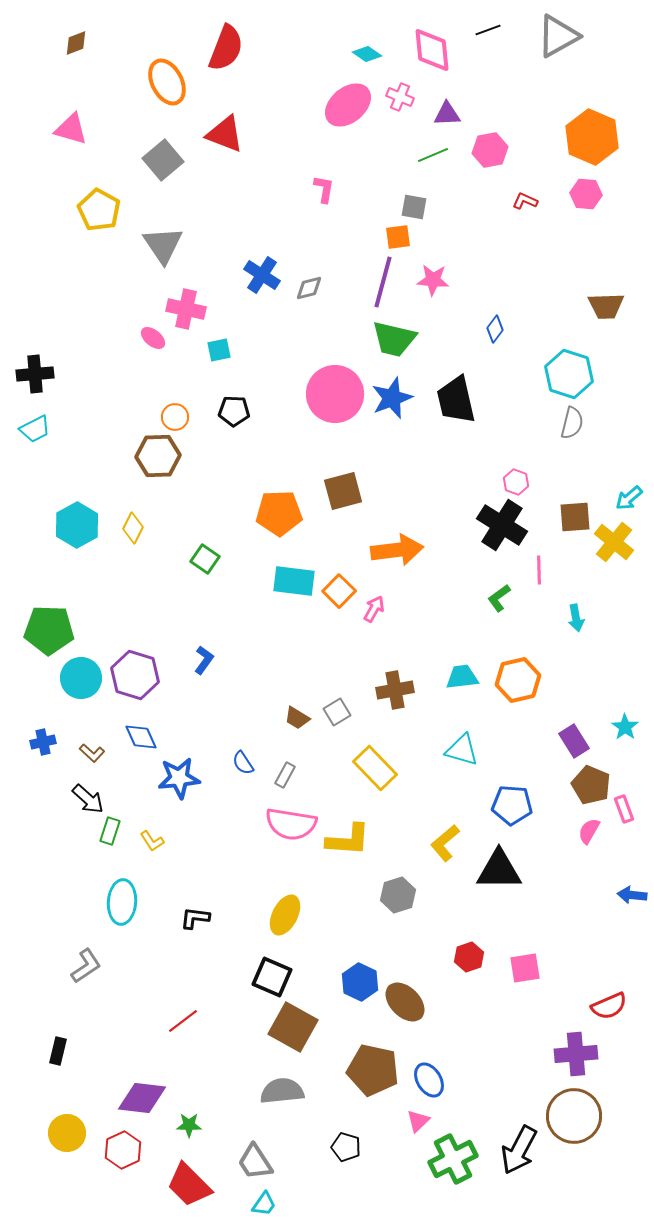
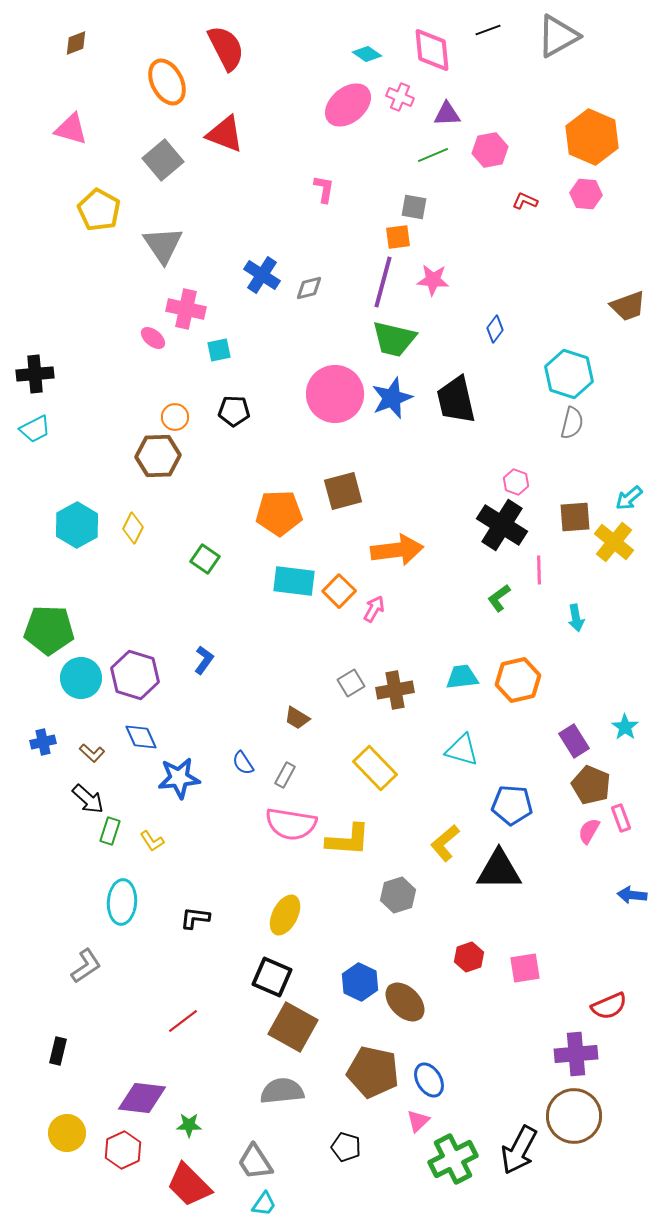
red semicircle at (226, 48): rotated 48 degrees counterclockwise
brown trapezoid at (606, 306): moved 22 px right; rotated 18 degrees counterclockwise
gray square at (337, 712): moved 14 px right, 29 px up
pink rectangle at (624, 809): moved 3 px left, 9 px down
brown pentagon at (373, 1070): moved 2 px down
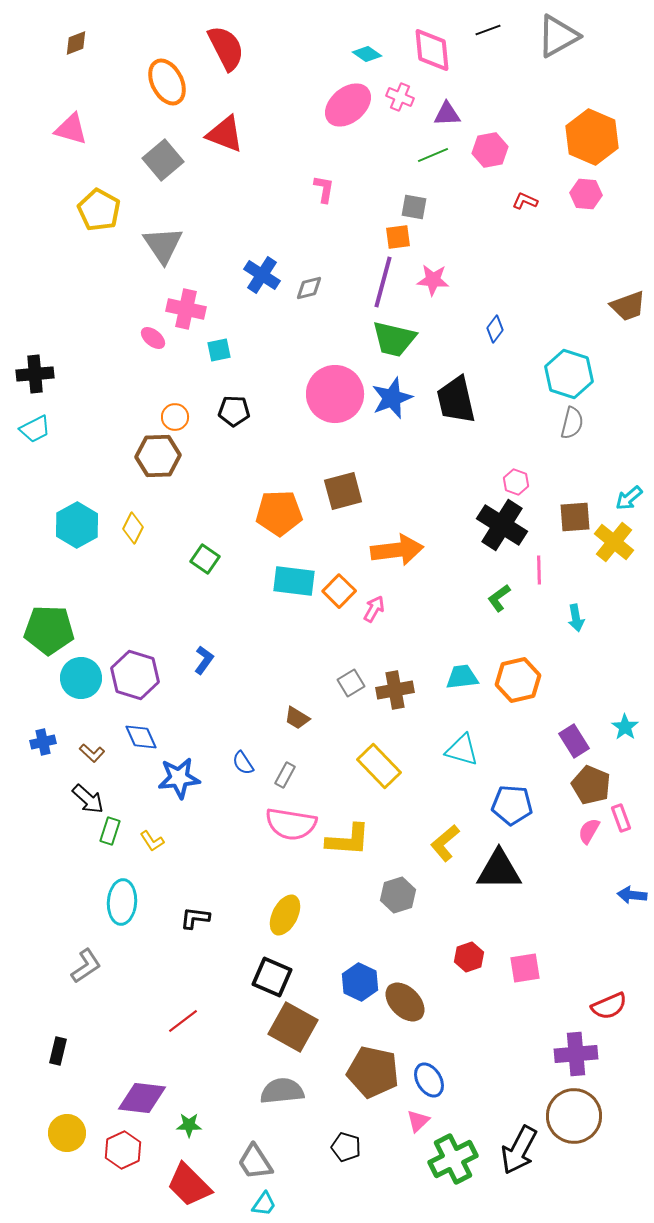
yellow rectangle at (375, 768): moved 4 px right, 2 px up
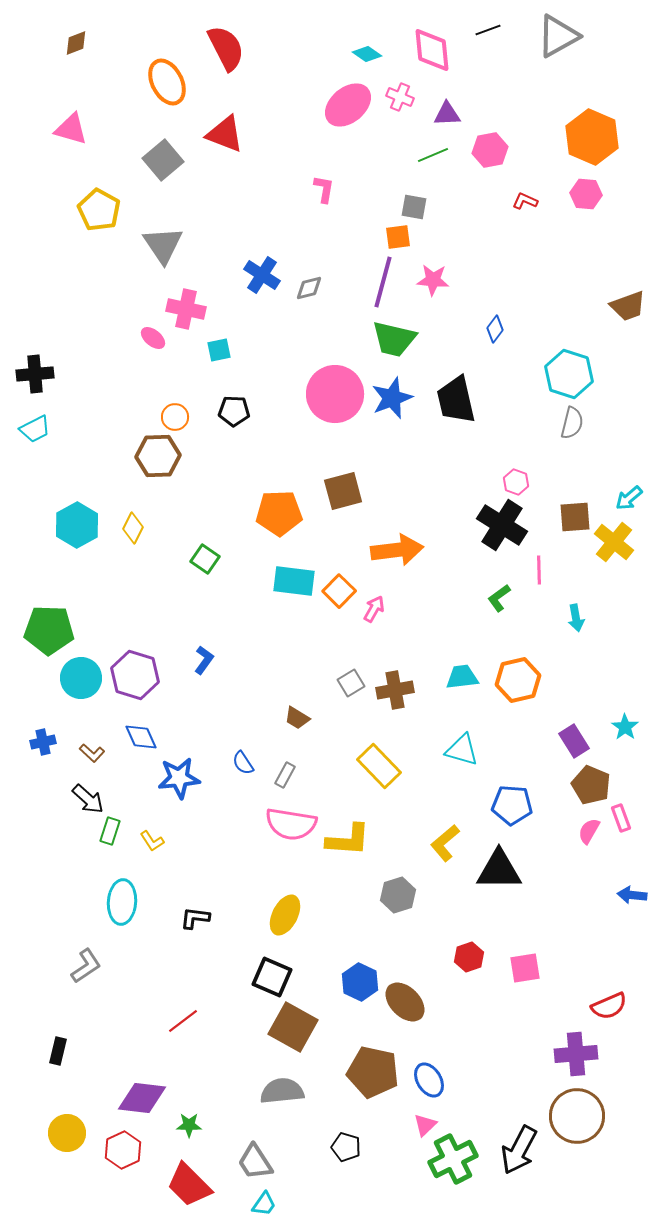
brown circle at (574, 1116): moved 3 px right
pink triangle at (418, 1121): moved 7 px right, 4 px down
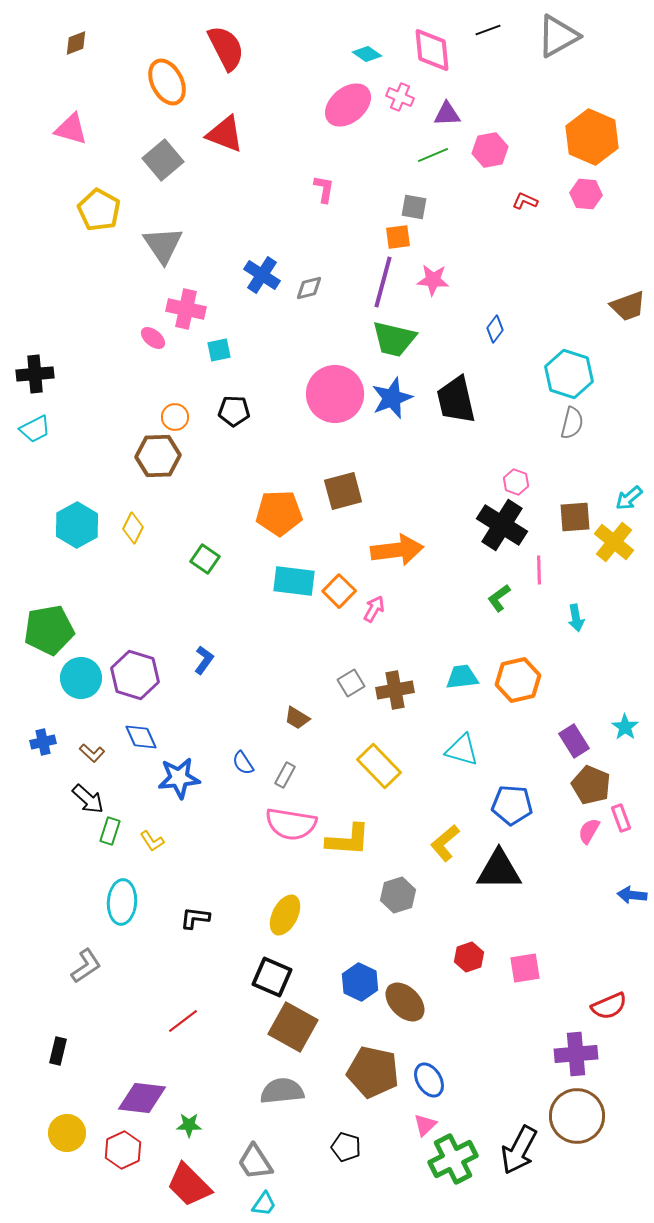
green pentagon at (49, 630): rotated 12 degrees counterclockwise
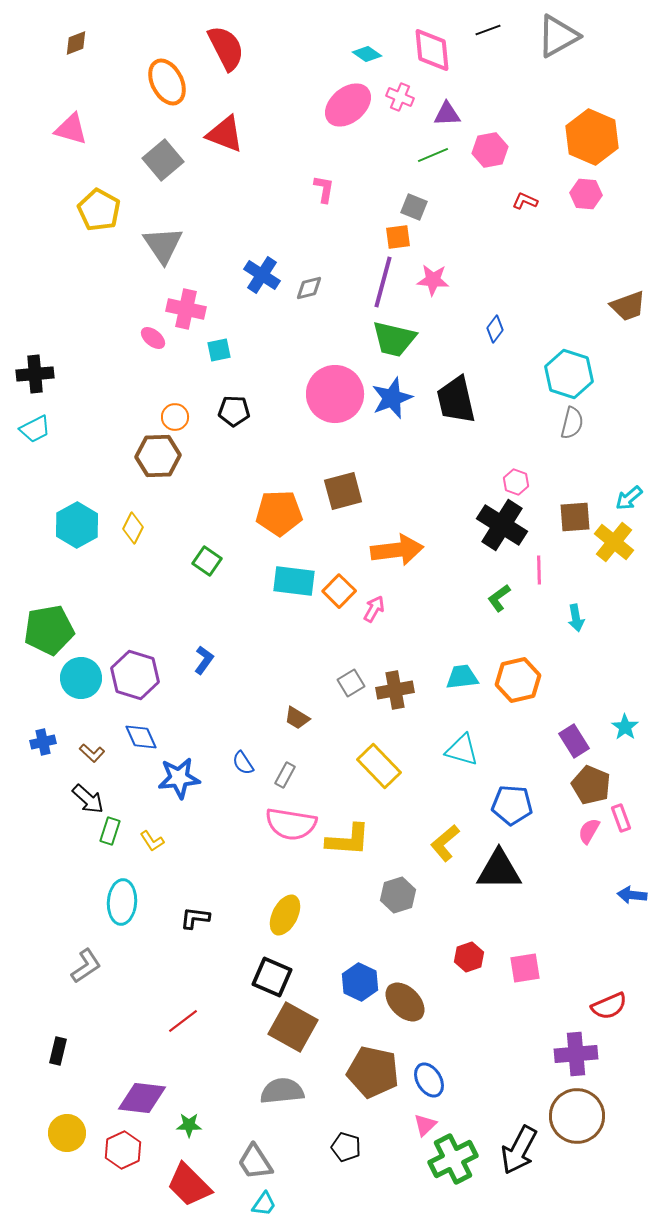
gray square at (414, 207): rotated 12 degrees clockwise
green square at (205, 559): moved 2 px right, 2 px down
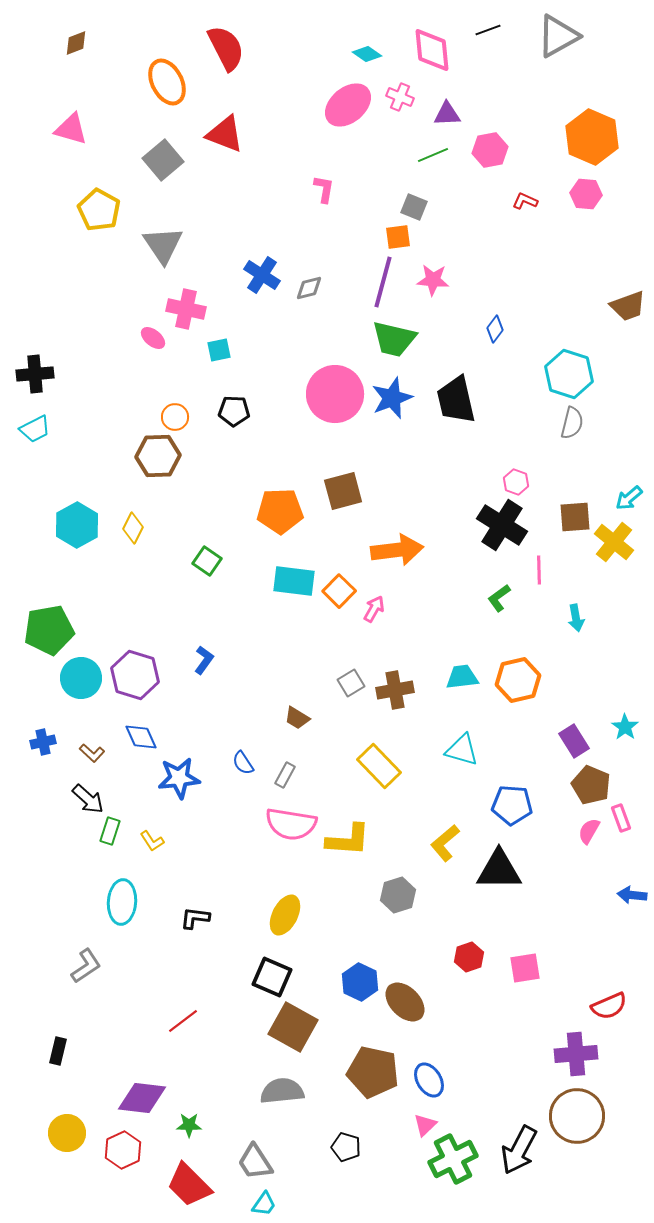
orange pentagon at (279, 513): moved 1 px right, 2 px up
